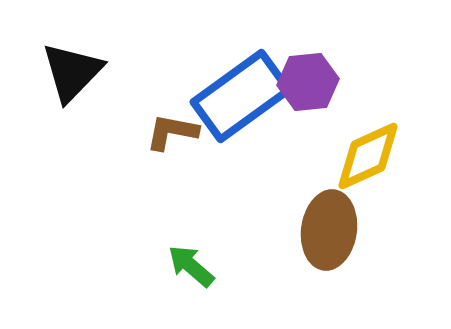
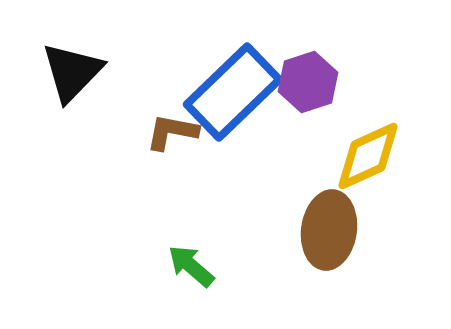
purple hexagon: rotated 12 degrees counterclockwise
blue rectangle: moved 8 px left, 4 px up; rotated 8 degrees counterclockwise
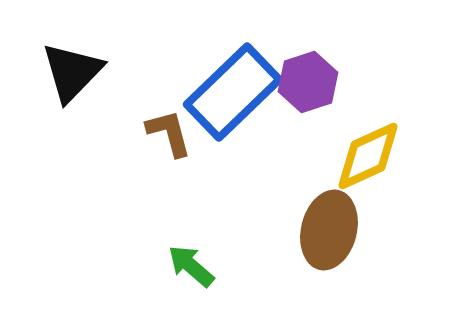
brown L-shape: moved 3 px left, 1 px down; rotated 64 degrees clockwise
brown ellipse: rotated 6 degrees clockwise
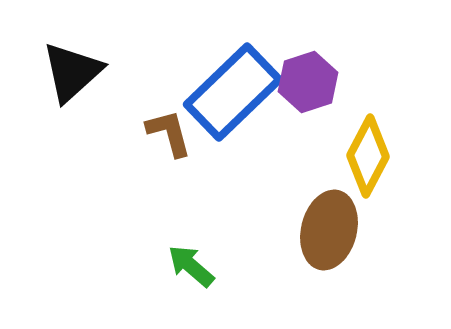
black triangle: rotated 4 degrees clockwise
yellow diamond: rotated 38 degrees counterclockwise
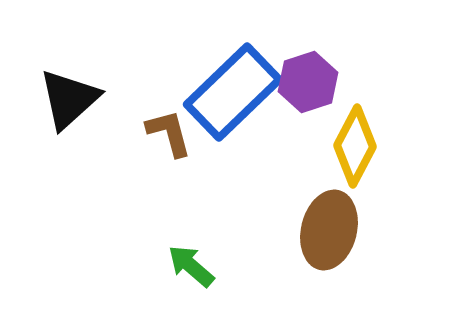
black triangle: moved 3 px left, 27 px down
yellow diamond: moved 13 px left, 10 px up
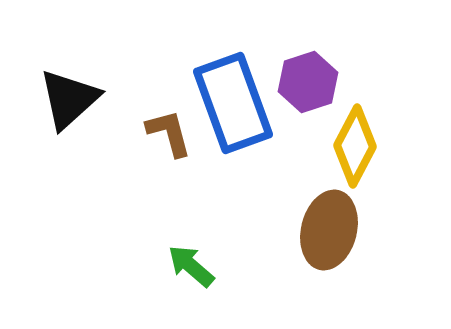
blue rectangle: moved 11 px down; rotated 66 degrees counterclockwise
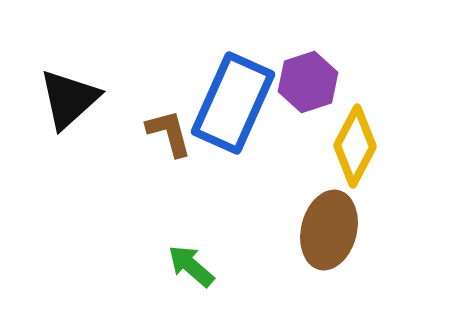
blue rectangle: rotated 44 degrees clockwise
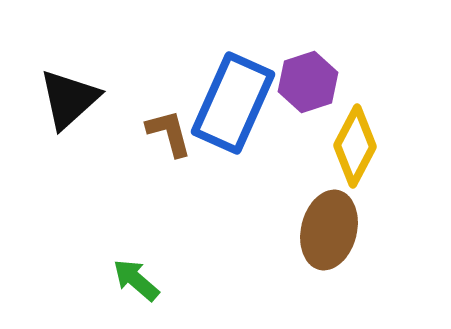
green arrow: moved 55 px left, 14 px down
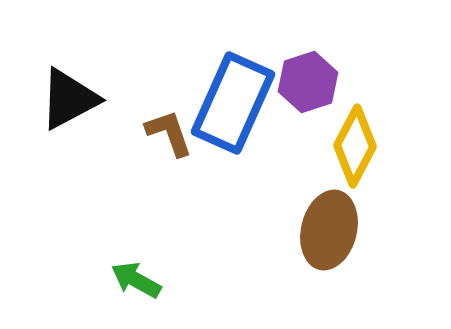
black triangle: rotated 14 degrees clockwise
brown L-shape: rotated 4 degrees counterclockwise
green arrow: rotated 12 degrees counterclockwise
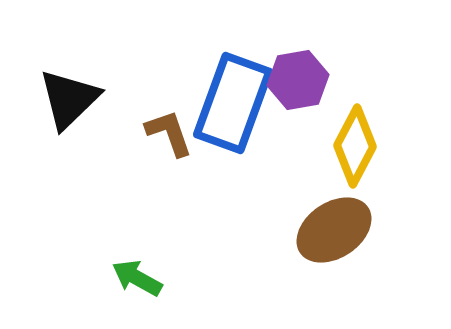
purple hexagon: moved 10 px left, 2 px up; rotated 8 degrees clockwise
black triangle: rotated 16 degrees counterclockwise
blue rectangle: rotated 4 degrees counterclockwise
brown ellipse: moved 5 px right; rotated 42 degrees clockwise
green arrow: moved 1 px right, 2 px up
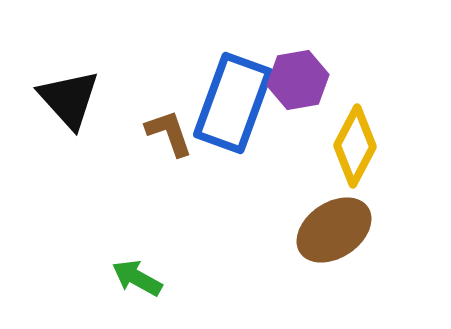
black triangle: rotated 28 degrees counterclockwise
